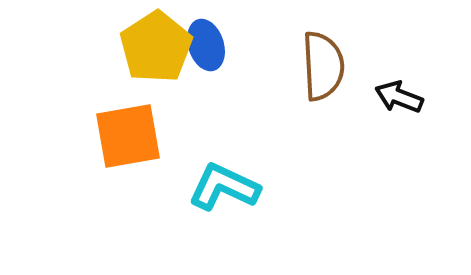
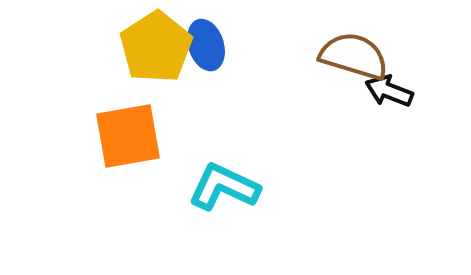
brown semicircle: moved 31 px right, 10 px up; rotated 70 degrees counterclockwise
black arrow: moved 10 px left, 6 px up
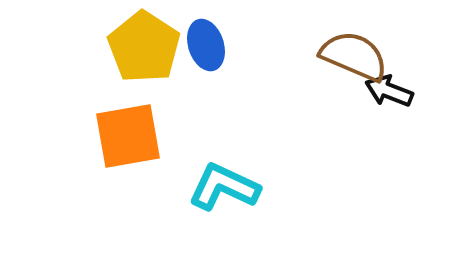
yellow pentagon: moved 12 px left; rotated 6 degrees counterclockwise
brown semicircle: rotated 6 degrees clockwise
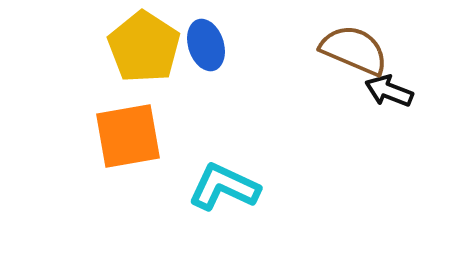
brown semicircle: moved 6 px up
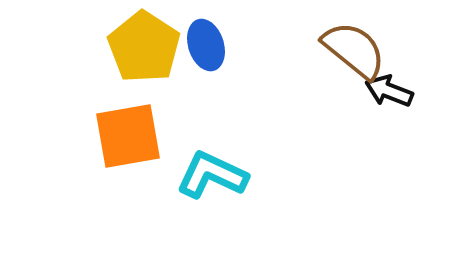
brown semicircle: rotated 16 degrees clockwise
cyan L-shape: moved 12 px left, 12 px up
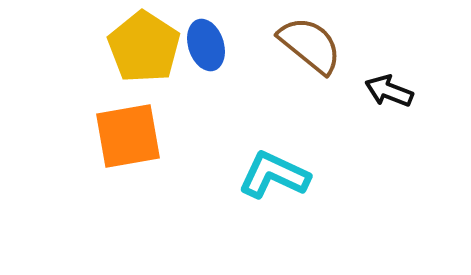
brown semicircle: moved 44 px left, 5 px up
cyan L-shape: moved 62 px right
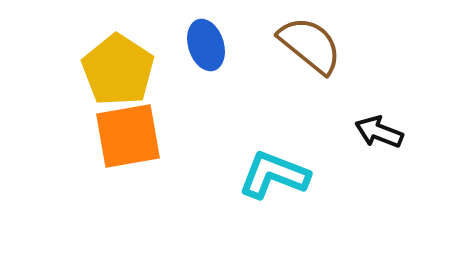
yellow pentagon: moved 26 px left, 23 px down
black arrow: moved 10 px left, 41 px down
cyan L-shape: rotated 4 degrees counterclockwise
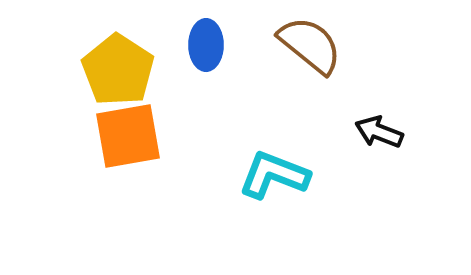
blue ellipse: rotated 18 degrees clockwise
